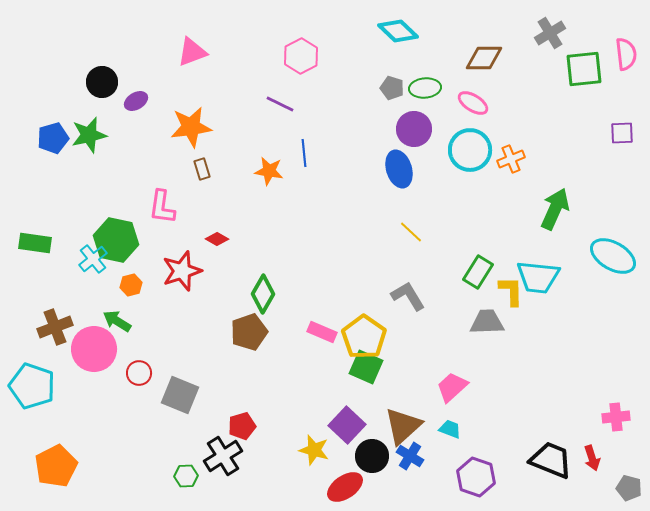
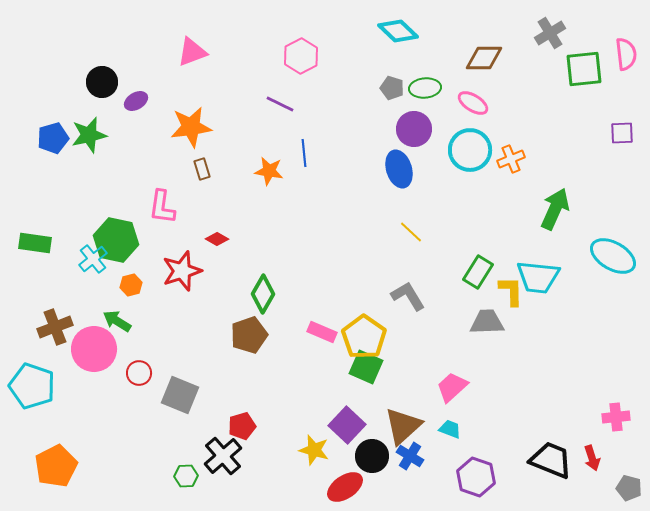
brown pentagon at (249, 332): moved 3 px down
black cross at (223, 456): rotated 9 degrees counterclockwise
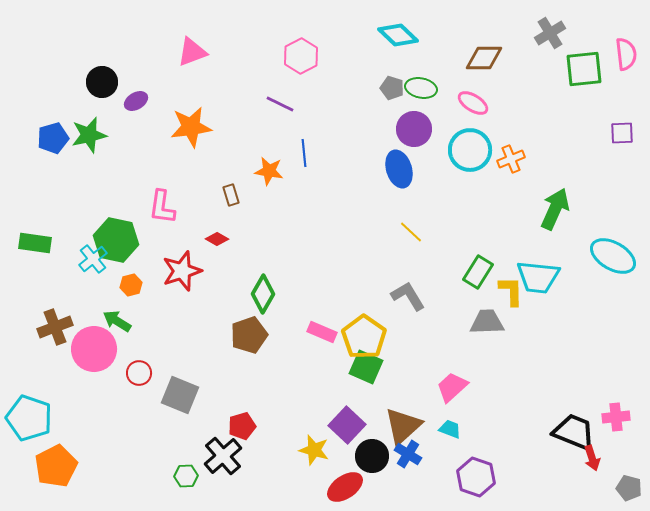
cyan diamond at (398, 31): moved 4 px down
green ellipse at (425, 88): moved 4 px left; rotated 16 degrees clockwise
brown rectangle at (202, 169): moved 29 px right, 26 px down
cyan pentagon at (32, 386): moved 3 px left, 32 px down
blue cross at (410, 456): moved 2 px left, 2 px up
black trapezoid at (551, 460): moved 23 px right, 28 px up
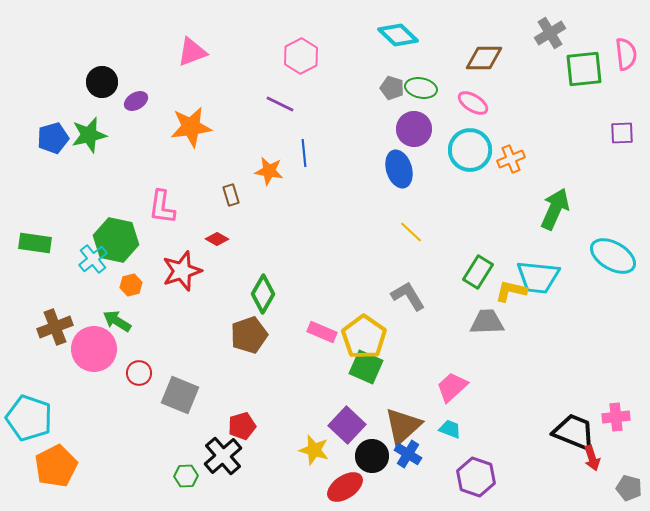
yellow L-shape at (511, 291): rotated 76 degrees counterclockwise
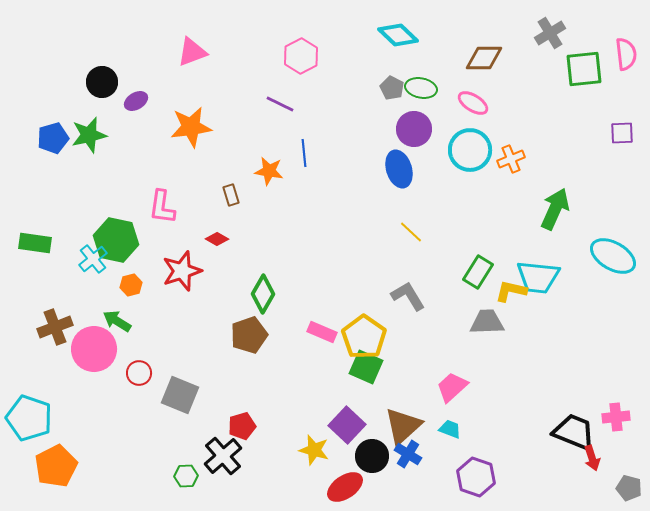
gray pentagon at (392, 88): rotated 10 degrees clockwise
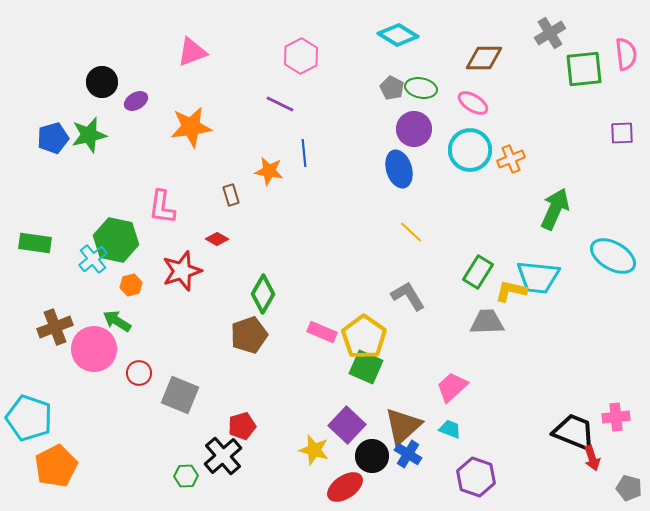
cyan diamond at (398, 35): rotated 12 degrees counterclockwise
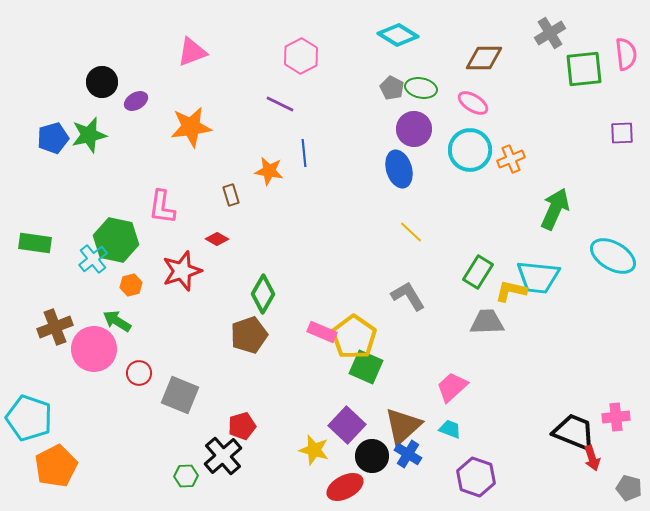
yellow pentagon at (364, 337): moved 10 px left
red ellipse at (345, 487): rotated 6 degrees clockwise
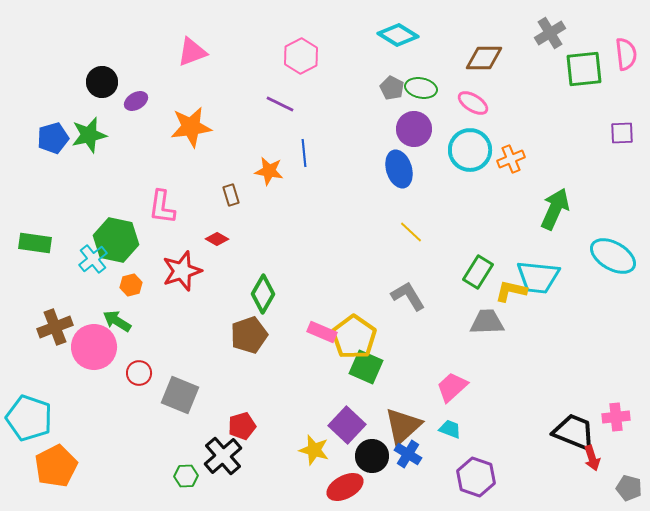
pink circle at (94, 349): moved 2 px up
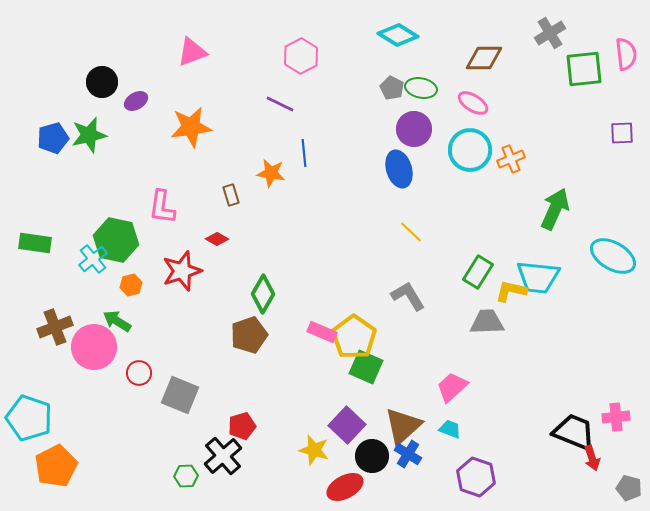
orange star at (269, 171): moved 2 px right, 2 px down
